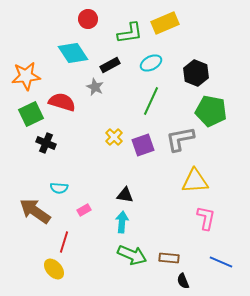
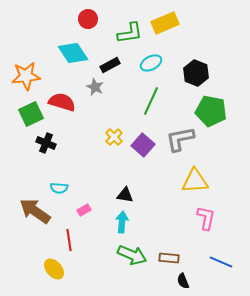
purple square: rotated 30 degrees counterclockwise
red line: moved 5 px right, 2 px up; rotated 25 degrees counterclockwise
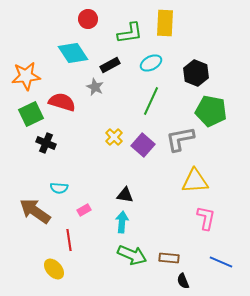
yellow rectangle: rotated 64 degrees counterclockwise
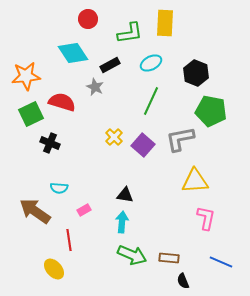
black cross: moved 4 px right
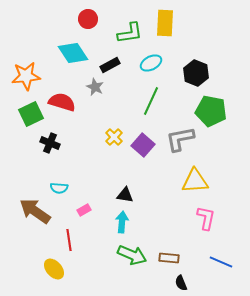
black semicircle: moved 2 px left, 2 px down
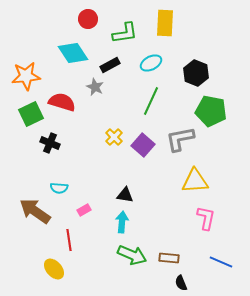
green L-shape: moved 5 px left
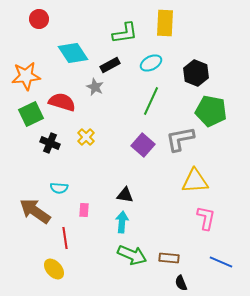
red circle: moved 49 px left
yellow cross: moved 28 px left
pink rectangle: rotated 56 degrees counterclockwise
red line: moved 4 px left, 2 px up
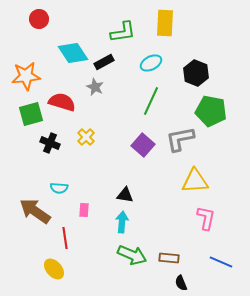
green L-shape: moved 2 px left, 1 px up
black rectangle: moved 6 px left, 3 px up
green square: rotated 10 degrees clockwise
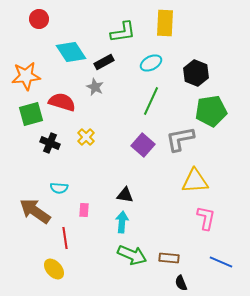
cyan diamond: moved 2 px left, 1 px up
green pentagon: rotated 20 degrees counterclockwise
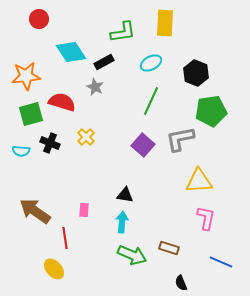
yellow triangle: moved 4 px right
cyan semicircle: moved 38 px left, 37 px up
brown rectangle: moved 10 px up; rotated 12 degrees clockwise
